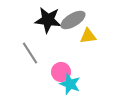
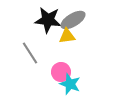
yellow triangle: moved 21 px left
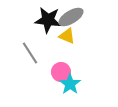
gray ellipse: moved 2 px left, 3 px up
yellow triangle: rotated 30 degrees clockwise
cyan star: rotated 15 degrees clockwise
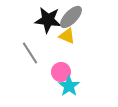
gray ellipse: rotated 15 degrees counterclockwise
cyan star: moved 1 px left, 2 px down
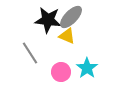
cyan star: moved 18 px right, 18 px up
